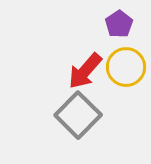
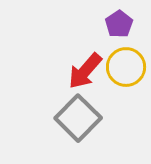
gray square: moved 3 px down
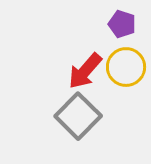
purple pentagon: moved 3 px right; rotated 20 degrees counterclockwise
gray square: moved 2 px up
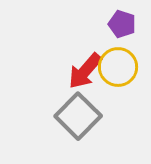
yellow circle: moved 8 px left
